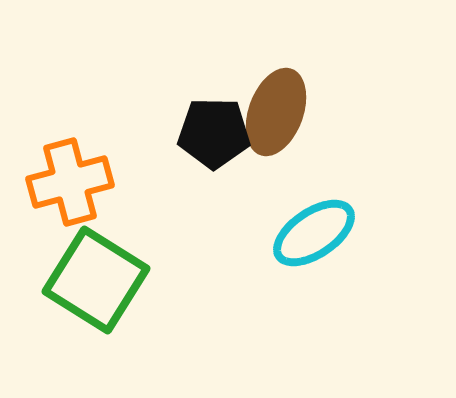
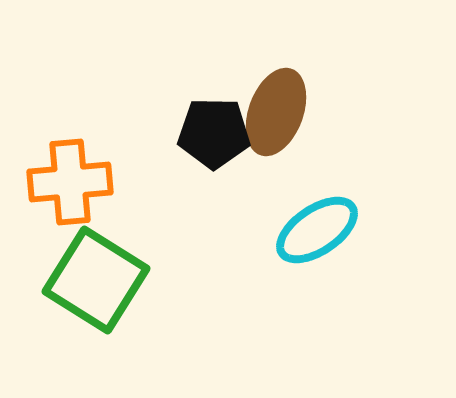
orange cross: rotated 10 degrees clockwise
cyan ellipse: moved 3 px right, 3 px up
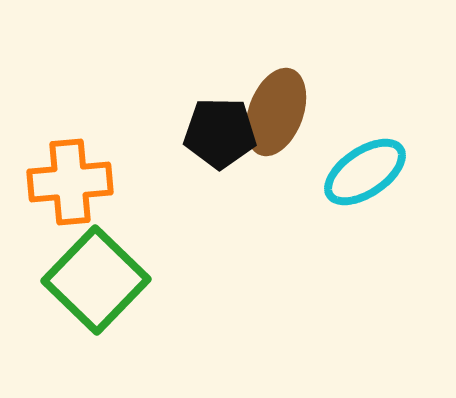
black pentagon: moved 6 px right
cyan ellipse: moved 48 px right, 58 px up
green square: rotated 12 degrees clockwise
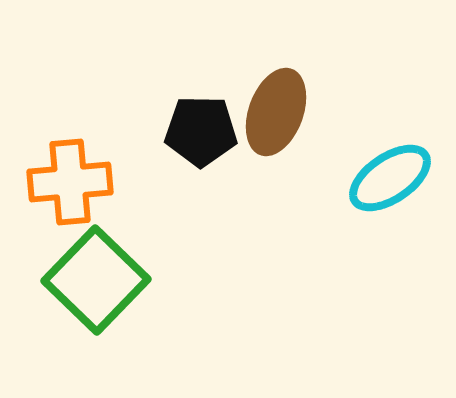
black pentagon: moved 19 px left, 2 px up
cyan ellipse: moved 25 px right, 6 px down
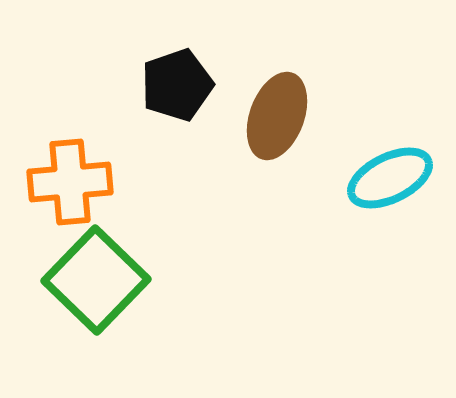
brown ellipse: moved 1 px right, 4 px down
black pentagon: moved 24 px left, 46 px up; rotated 20 degrees counterclockwise
cyan ellipse: rotated 8 degrees clockwise
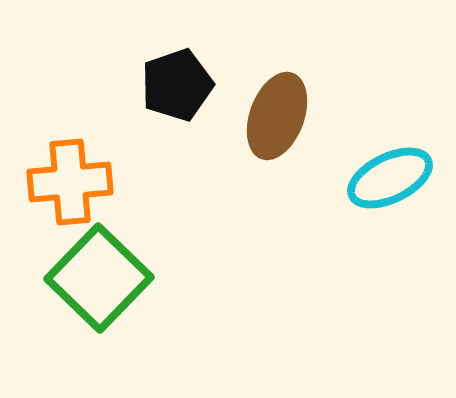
green square: moved 3 px right, 2 px up
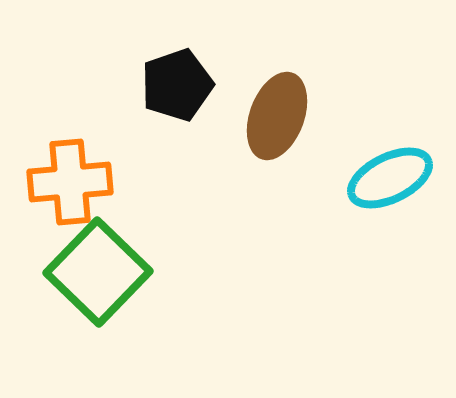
green square: moved 1 px left, 6 px up
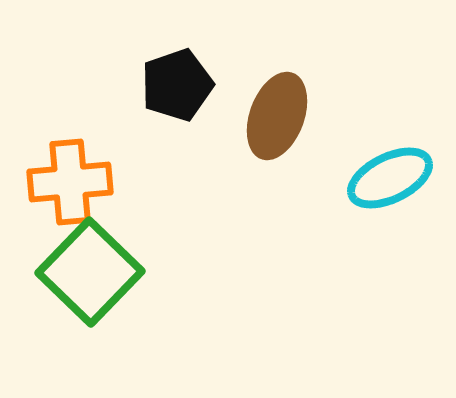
green square: moved 8 px left
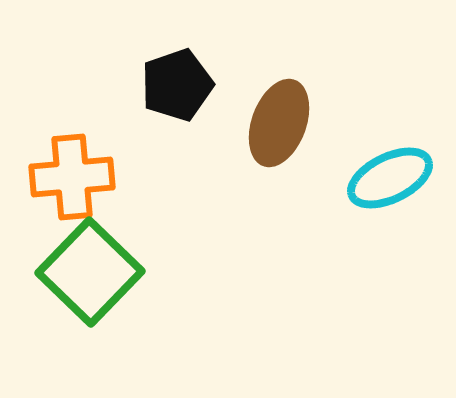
brown ellipse: moved 2 px right, 7 px down
orange cross: moved 2 px right, 5 px up
